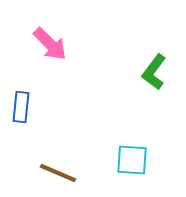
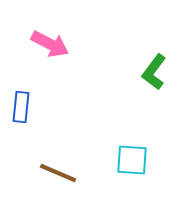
pink arrow: rotated 18 degrees counterclockwise
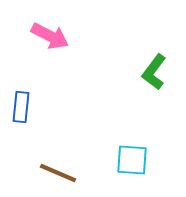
pink arrow: moved 8 px up
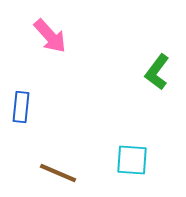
pink arrow: rotated 21 degrees clockwise
green L-shape: moved 3 px right
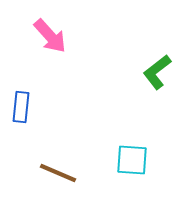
green L-shape: rotated 15 degrees clockwise
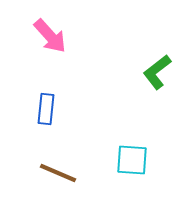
blue rectangle: moved 25 px right, 2 px down
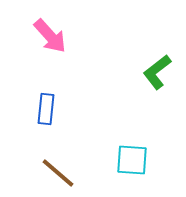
brown line: rotated 18 degrees clockwise
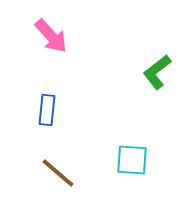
pink arrow: moved 1 px right
blue rectangle: moved 1 px right, 1 px down
